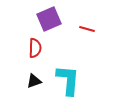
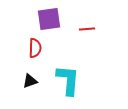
purple square: rotated 15 degrees clockwise
red line: rotated 21 degrees counterclockwise
black triangle: moved 4 px left
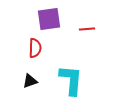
cyan L-shape: moved 3 px right
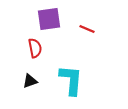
red line: rotated 28 degrees clockwise
red semicircle: rotated 12 degrees counterclockwise
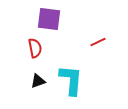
purple square: rotated 15 degrees clockwise
red line: moved 11 px right, 13 px down; rotated 49 degrees counterclockwise
black triangle: moved 8 px right
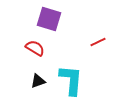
purple square: rotated 10 degrees clockwise
red semicircle: rotated 48 degrees counterclockwise
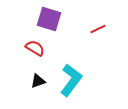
red line: moved 13 px up
cyan L-shape: rotated 32 degrees clockwise
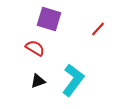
red line: rotated 21 degrees counterclockwise
cyan L-shape: moved 2 px right
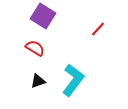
purple square: moved 6 px left, 3 px up; rotated 15 degrees clockwise
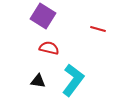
red line: rotated 63 degrees clockwise
red semicircle: moved 14 px right; rotated 18 degrees counterclockwise
black triangle: rotated 28 degrees clockwise
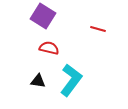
cyan L-shape: moved 2 px left
